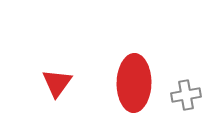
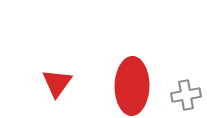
red ellipse: moved 2 px left, 3 px down
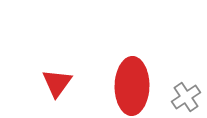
gray cross: moved 2 px down; rotated 24 degrees counterclockwise
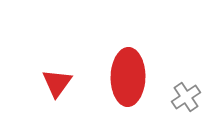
red ellipse: moved 4 px left, 9 px up
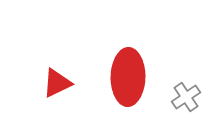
red triangle: rotated 28 degrees clockwise
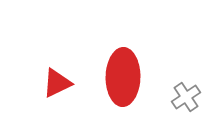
red ellipse: moved 5 px left
